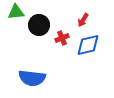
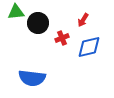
black circle: moved 1 px left, 2 px up
blue diamond: moved 1 px right, 2 px down
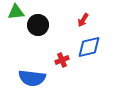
black circle: moved 2 px down
red cross: moved 22 px down
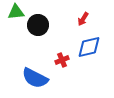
red arrow: moved 1 px up
blue semicircle: moved 3 px right; rotated 20 degrees clockwise
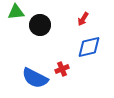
black circle: moved 2 px right
red cross: moved 9 px down
